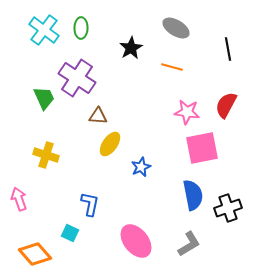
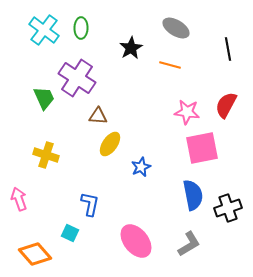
orange line: moved 2 px left, 2 px up
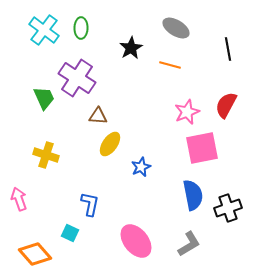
pink star: rotated 30 degrees counterclockwise
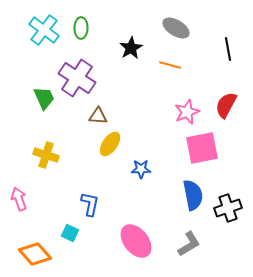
blue star: moved 2 px down; rotated 24 degrees clockwise
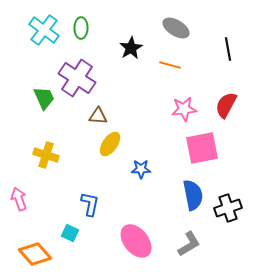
pink star: moved 3 px left, 3 px up; rotated 15 degrees clockwise
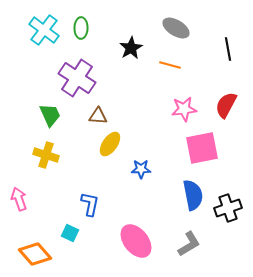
green trapezoid: moved 6 px right, 17 px down
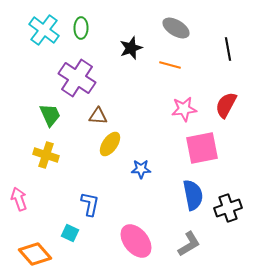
black star: rotated 10 degrees clockwise
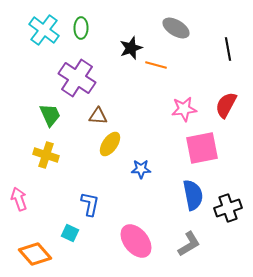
orange line: moved 14 px left
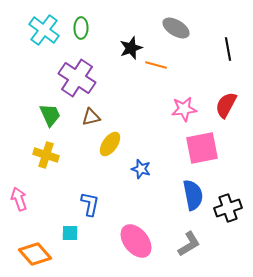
brown triangle: moved 7 px left, 1 px down; rotated 18 degrees counterclockwise
blue star: rotated 18 degrees clockwise
cyan square: rotated 24 degrees counterclockwise
